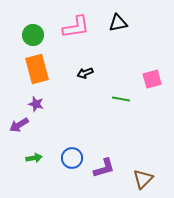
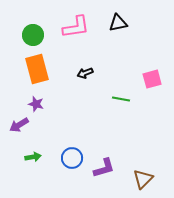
green arrow: moved 1 px left, 1 px up
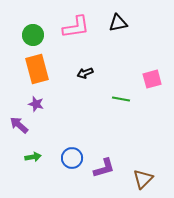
purple arrow: rotated 72 degrees clockwise
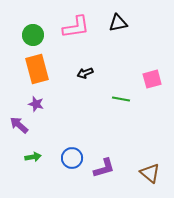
brown triangle: moved 7 px right, 6 px up; rotated 35 degrees counterclockwise
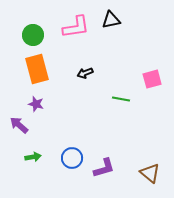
black triangle: moved 7 px left, 3 px up
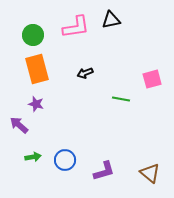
blue circle: moved 7 px left, 2 px down
purple L-shape: moved 3 px down
